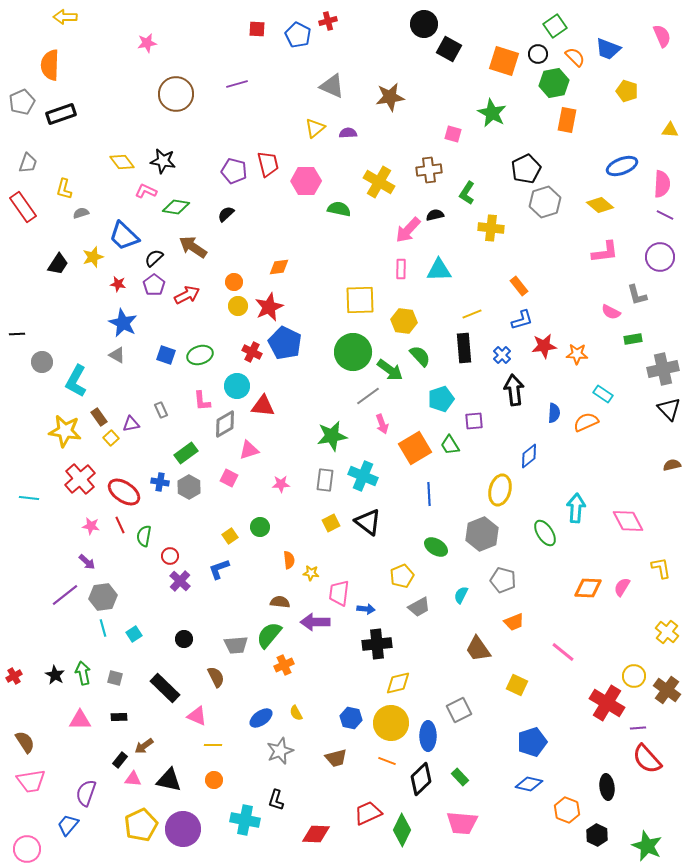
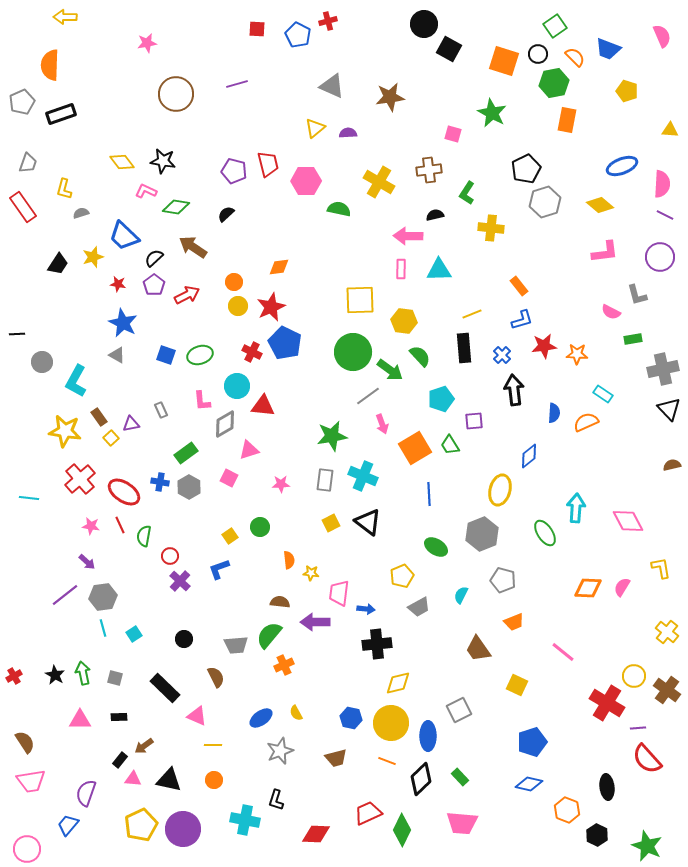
pink arrow at (408, 230): moved 6 px down; rotated 48 degrees clockwise
red star at (269, 307): moved 2 px right
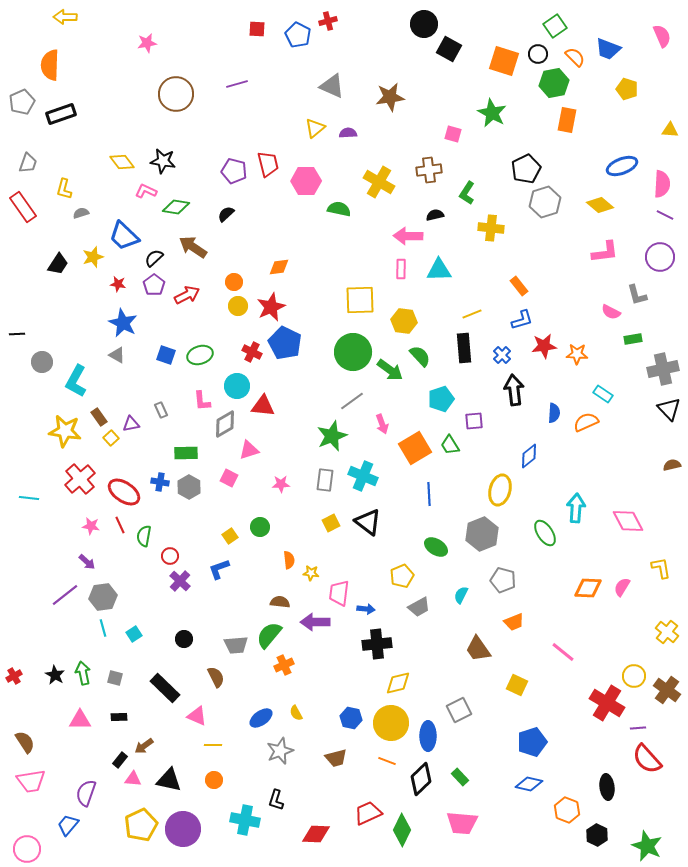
yellow pentagon at (627, 91): moved 2 px up
gray line at (368, 396): moved 16 px left, 5 px down
green star at (332, 436): rotated 12 degrees counterclockwise
green rectangle at (186, 453): rotated 35 degrees clockwise
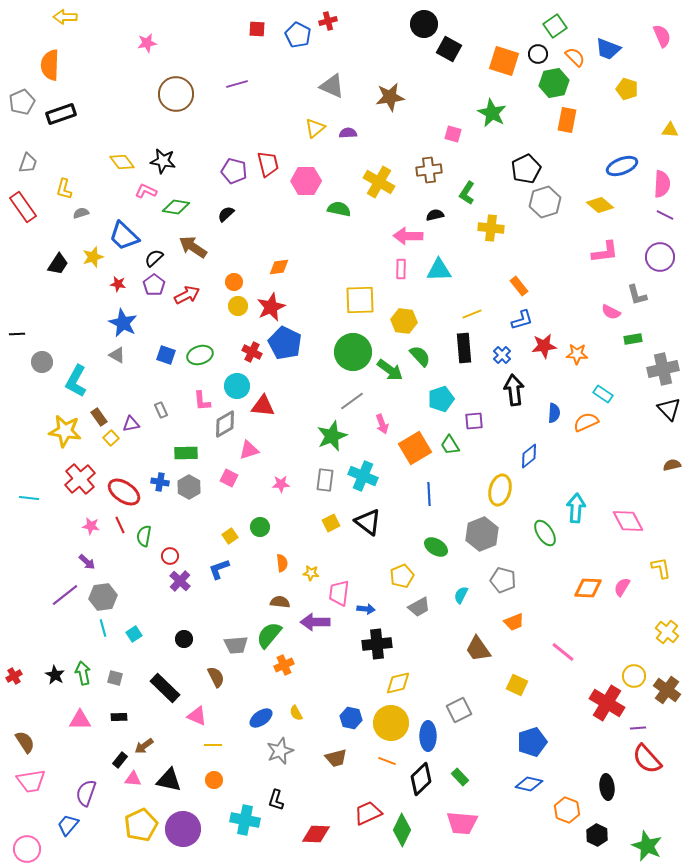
orange semicircle at (289, 560): moved 7 px left, 3 px down
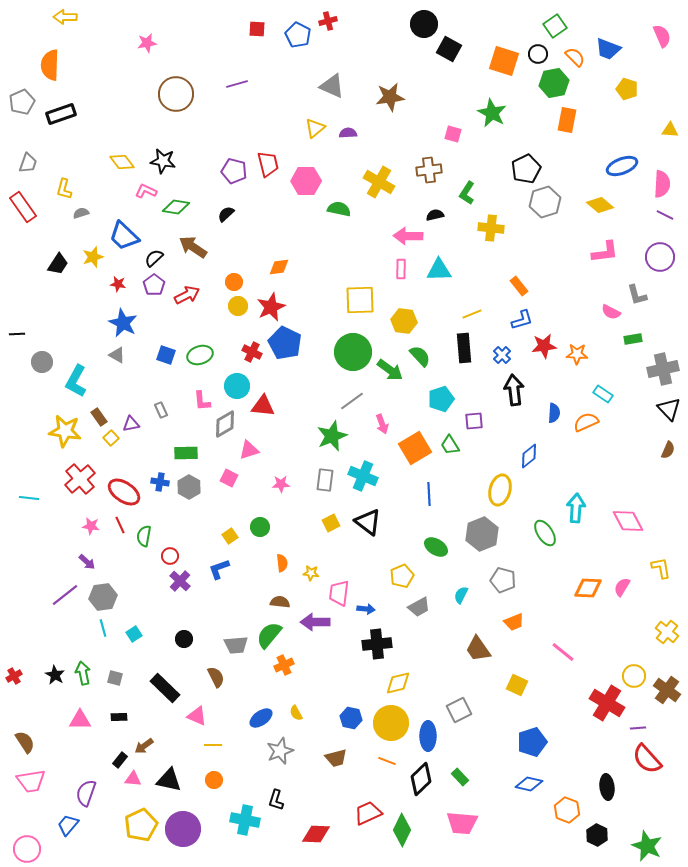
brown semicircle at (672, 465): moved 4 px left, 15 px up; rotated 126 degrees clockwise
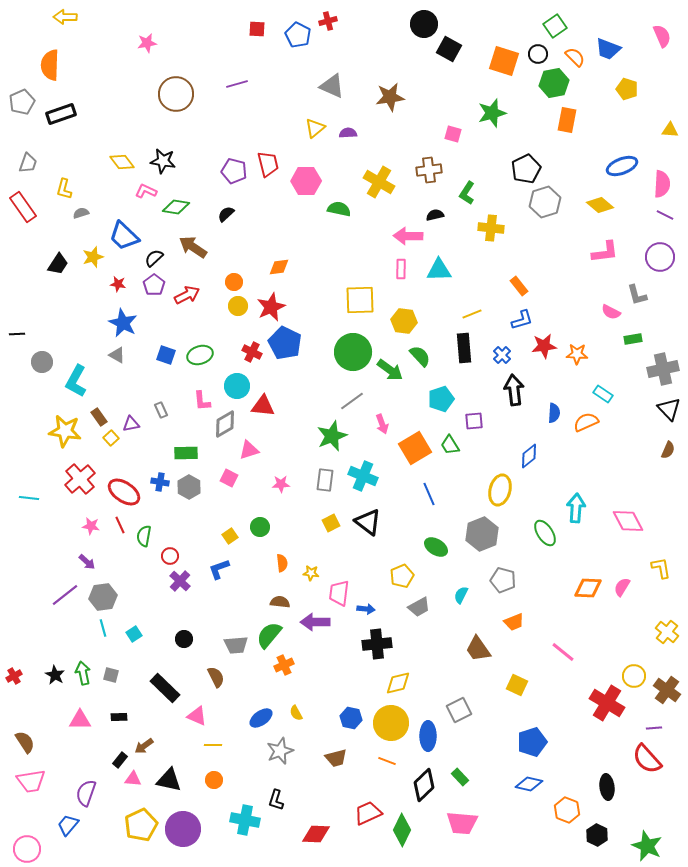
green star at (492, 113): rotated 28 degrees clockwise
blue line at (429, 494): rotated 20 degrees counterclockwise
gray square at (115, 678): moved 4 px left, 3 px up
purple line at (638, 728): moved 16 px right
black diamond at (421, 779): moved 3 px right, 6 px down
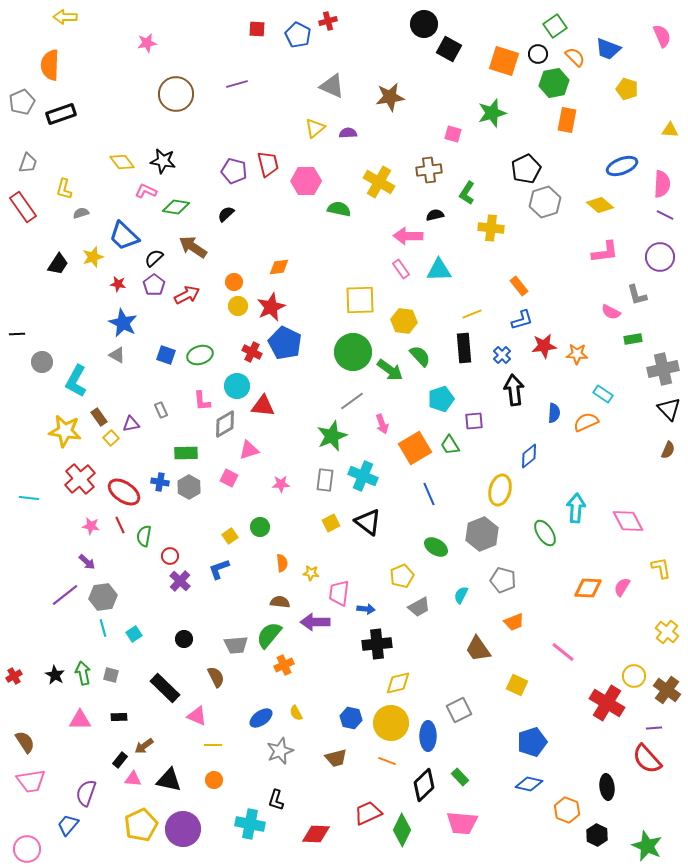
pink rectangle at (401, 269): rotated 36 degrees counterclockwise
cyan cross at (245, 820): moved 5 px right, 4 px down
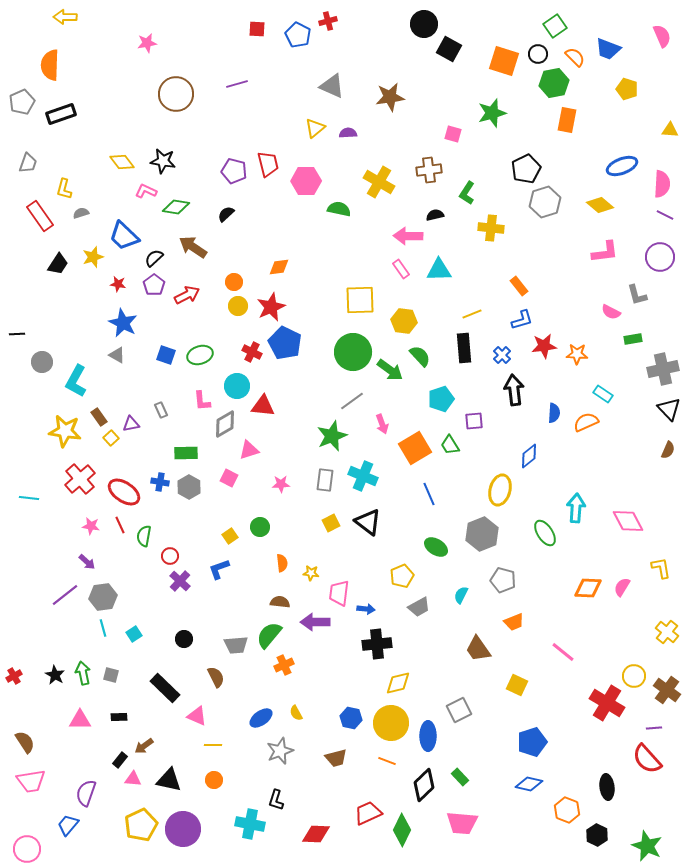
red rectangle at (23, 207): moved 17 px right, 9 px down
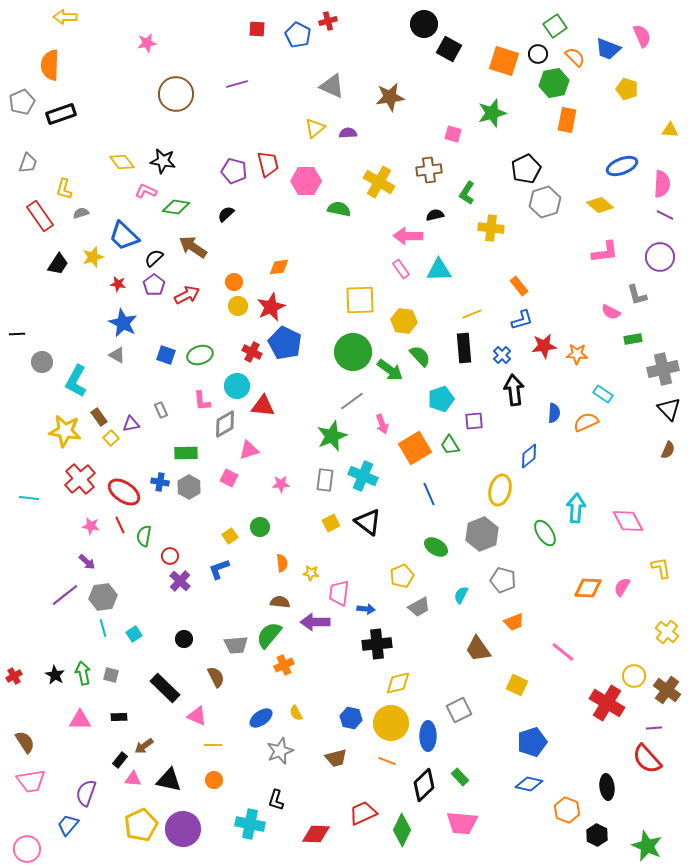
pink semicircle at (662, 36): moved 20 px left
red trapezoid at (368, 813): moved 5 px left
